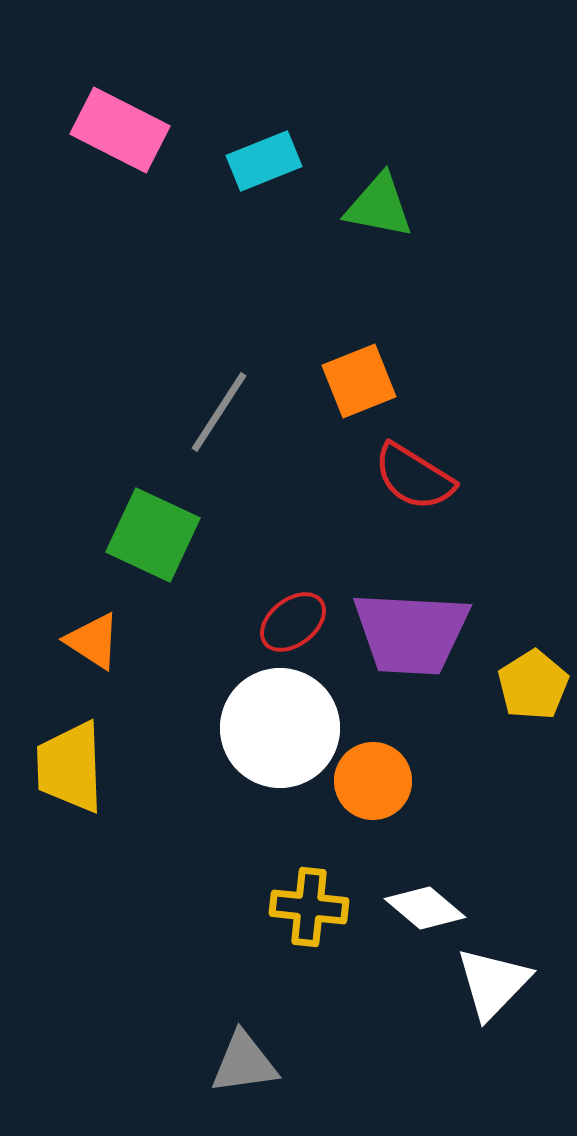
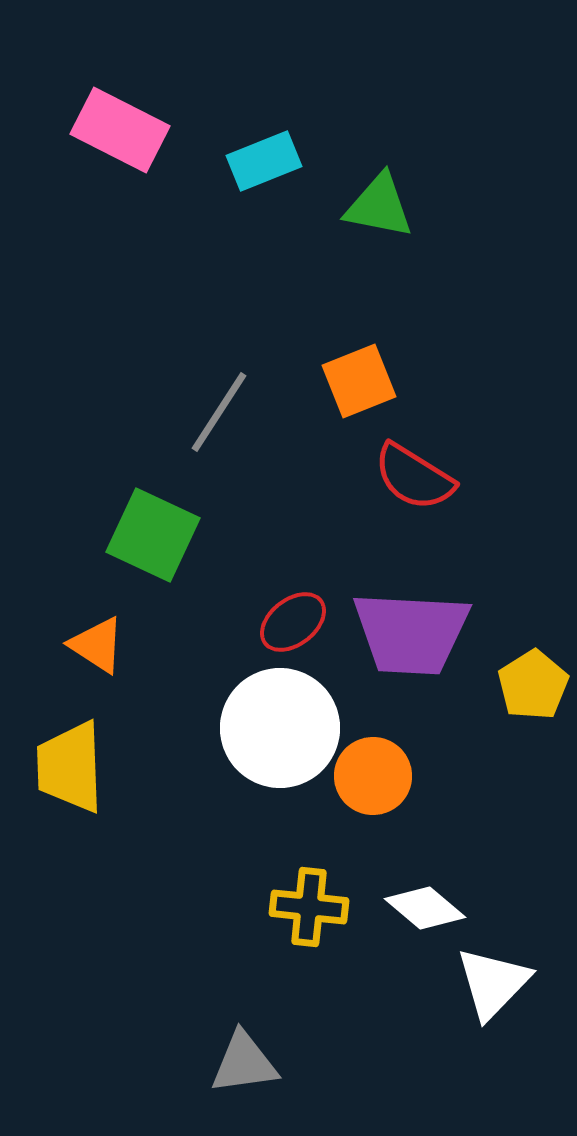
orange triangle: moved 4 px right, 4 px down
orange circle: moved 5 px up
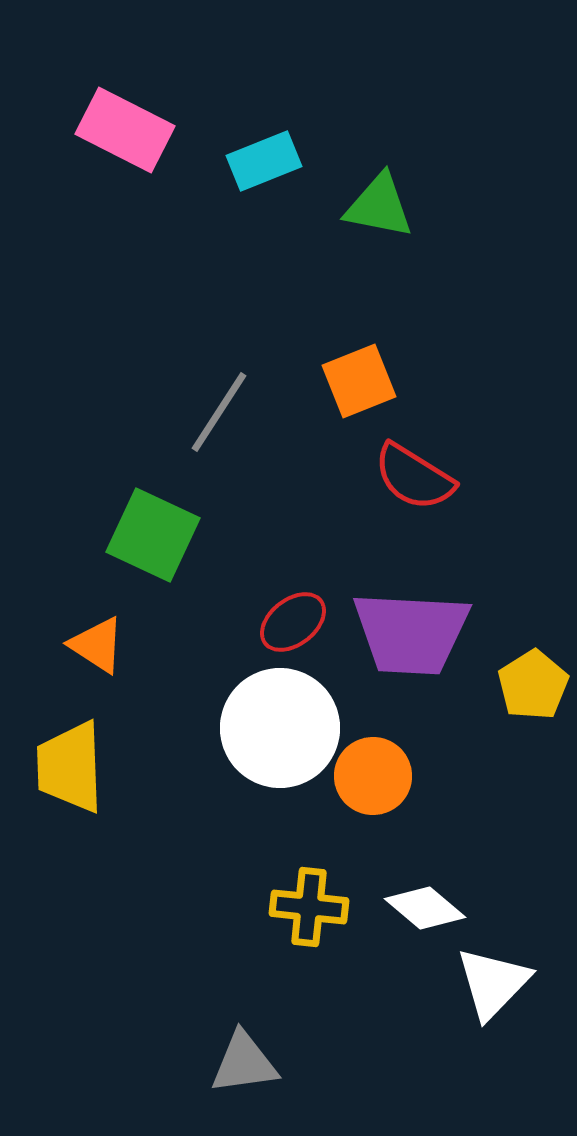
pink rectangle: moved 5 px right
